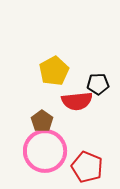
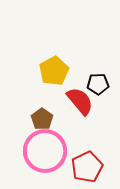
red semicircle: moved 3 px right; rotated 124 degrees counterclockwise
brown pentagon: moved 2 px up
red pentagon: rotated 24 degrees clockwise
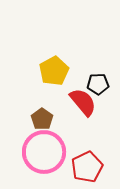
red semicircle: moved 3 px right, 1 px down
pink circle: moved 1 px left, 1 px down
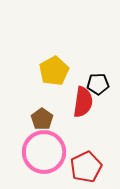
red semicircle: rotated 48 degrees clockwise
red pentagon: moved 1 px left
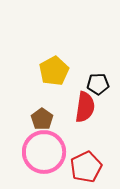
red semicircle: moved 2 px right, 5 px down
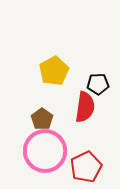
pink circle: moved 1 px right, 1 px up
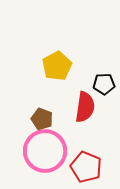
yellow pentagon: moved 3 px right, 5 px up
black pentagon: moved 6 px right
brown pentagon: rotated 15 degrees counterclockwise
red pentagon: rotated 24 degrees counterclockwise
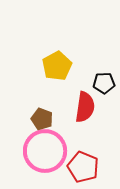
black pentagon: moved 1 px up
red pentagon: moved 3 px left
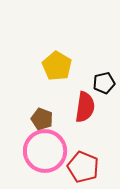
yellow pentagon: rotated 12 degrees counterclockwise
black pentagon: rotated 10 degrees counterclockwise
